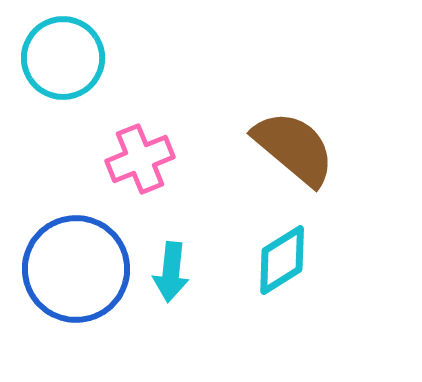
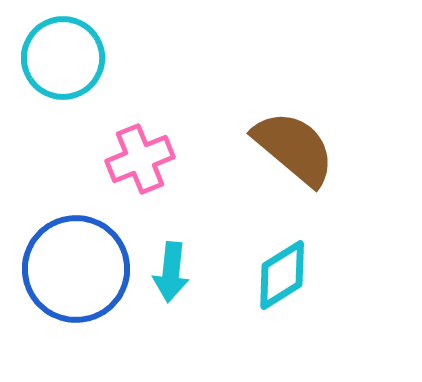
cyan diamond: moved 15 px down
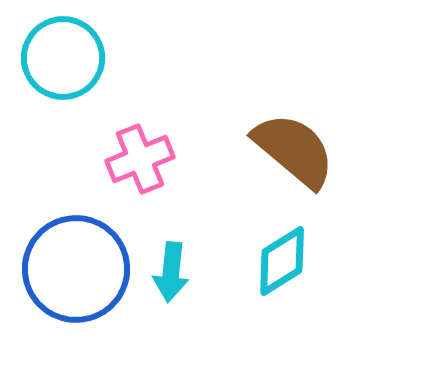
brown semicircle: moved 2 px down
cyan diamond: moved 14 px up
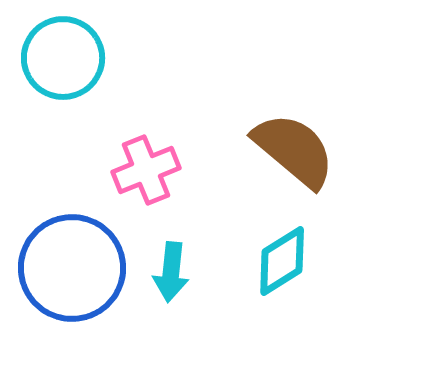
pink cross: moved 6 px right, 11 px down
blue circle: moved 4 px left, 1 px up
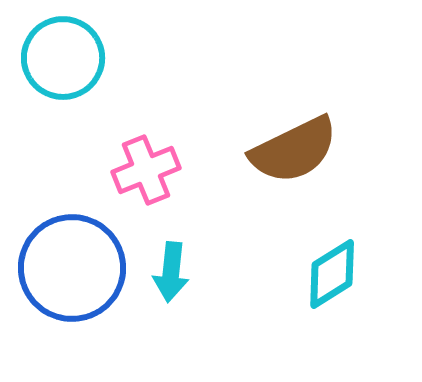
brown semicircle: rotated 114 degrees clockwise
cyan diamond: moved 50 px right, 13 px down
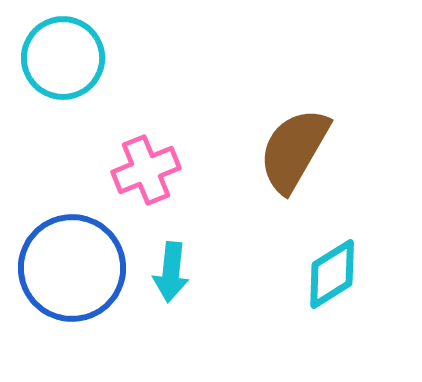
brown semicircle: rotated 146 degrees clockwise
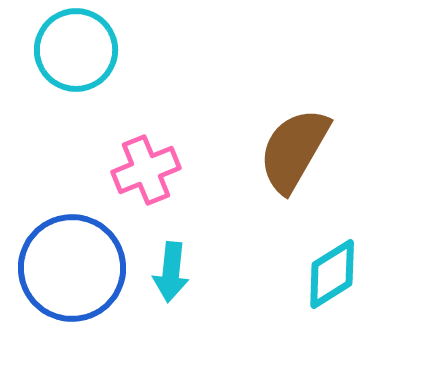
cyan circle: moved 13 px right, 8 px up
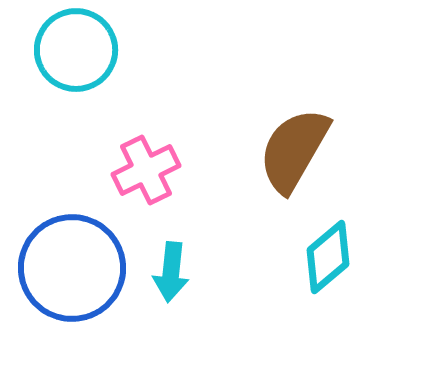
pink cross: rotated 4 degrees counterclockwise
cyan diamond: moved 4 px left, 17 px up; rotated 8 degrees counterclockwise
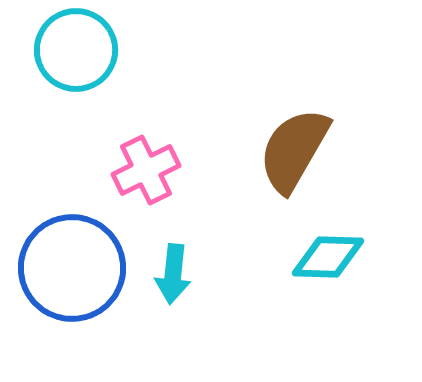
cyan diamond: rotated 42 degrees clockwise
cyan arrow: moved 2 px right, 2 px down
